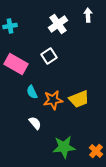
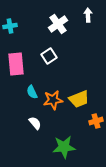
pink rectangle: rotated 55 degrees clockwise
orange cross: moved 30 px up; rotated 32 degrees clockwise
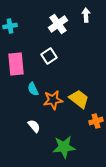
white arrow: moved 2 px left
cyan semicircle: moved 1 px right, 3 px up
yellow trapezoid: rotated 120 degrees counterclockwise
white semicircle: moved 1 px left, 3 px down
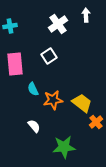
pink rectangle: moved 1 px left
yellow trapezoid: moved 3 px right, 4 px down
orange cross: moved 1 px down; rotated 24 degrees counterclockwise
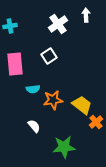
cyan semicircle: rotated 72 degrees counterclockwise
yellow trapezoid: moved 2 px down
